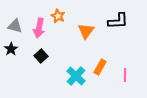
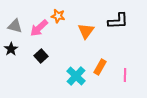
orange star: rotated 16 degrees counterclockwise
pink arrow: rotated 36 degrees clockwise
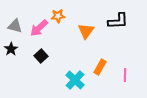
orange star: rotated 16 degrees counterclockwise
cyan cross: moved 1 px left, 4 px down
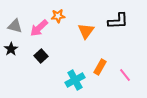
pink line: rotated 40 degrees counterclockwise
cyan cross: rotated 18 degrees clockwise
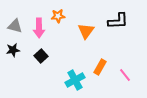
pink arrow: rotated 48 degrees counterclockwise
black star: moved 2 px right, 1 px down; rotated 24 degrees clockwise
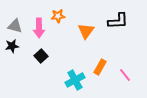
black star: moved 1 px left, 4 px up
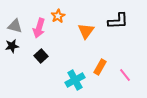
orange star: rotated 24 degrees counterclockwise
pink arrow: rotated 18 degrees clockwise
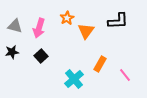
orange star: moved 9 px right, 2 px down
black star: moved 6 px down
orange rectangle: moved 3 px up
cyan cross: moved 1 px left, 1 px up; rotated 12 degrees counterclockwise
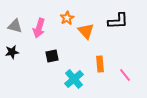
orange triangle: rotated 18 degrees counterclockwise
black square: moved 11 px right; rotated 32 degrees clockwise
orange rectangle: rotated 35 degrees counterclockwise
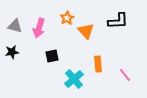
orange rectangle: moved 2 px left
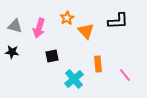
black star: rotated 16 degrees clockwise
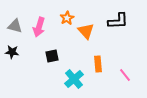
pink arrow: moved 1 px up
